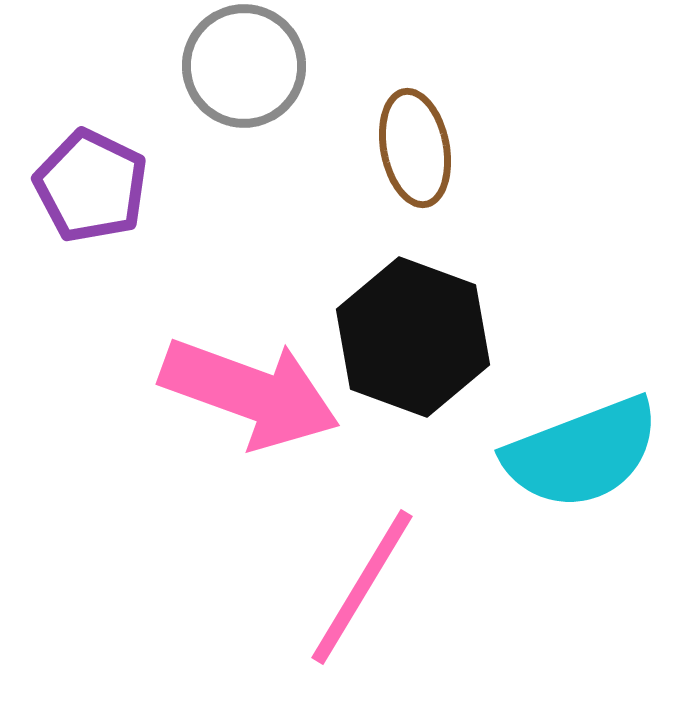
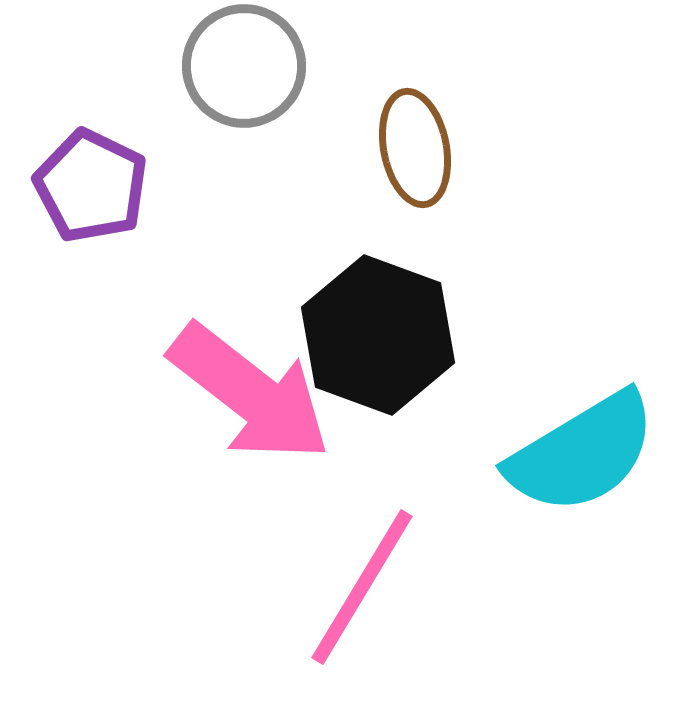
black hexagon: moved 35 px left, 2 px up
pink arrow: rotated 18 degrees clockwise
cyan semicircle: rotated 10 degrees counterclockwise
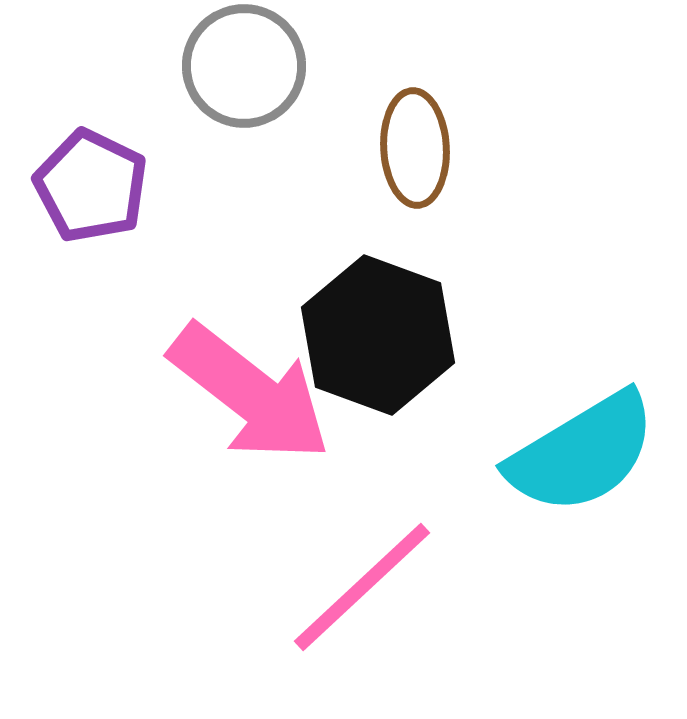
brown ellipse: rotated 8 degrees clockwise
pink line: rotated 16 degrees clockwise
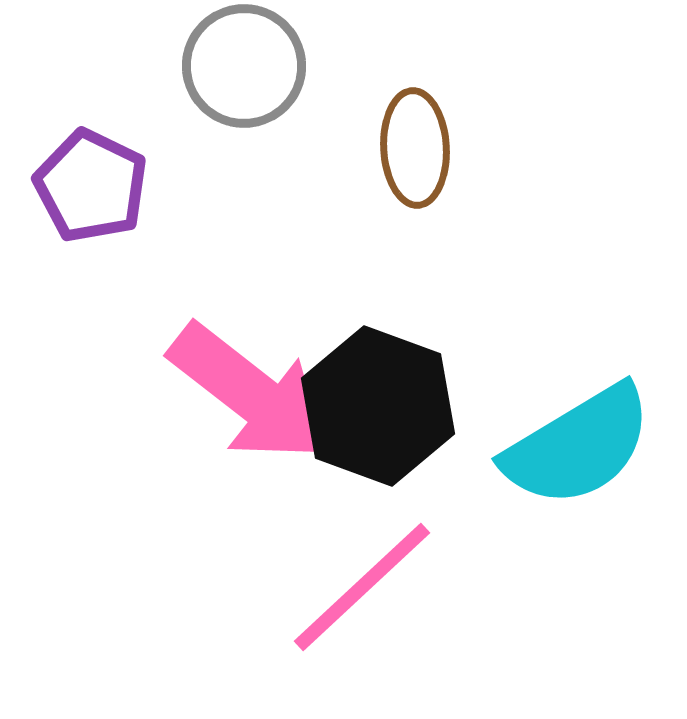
black hexagon: moved 71 px down
cyan semicircle: moved 4 px left, 7 px up
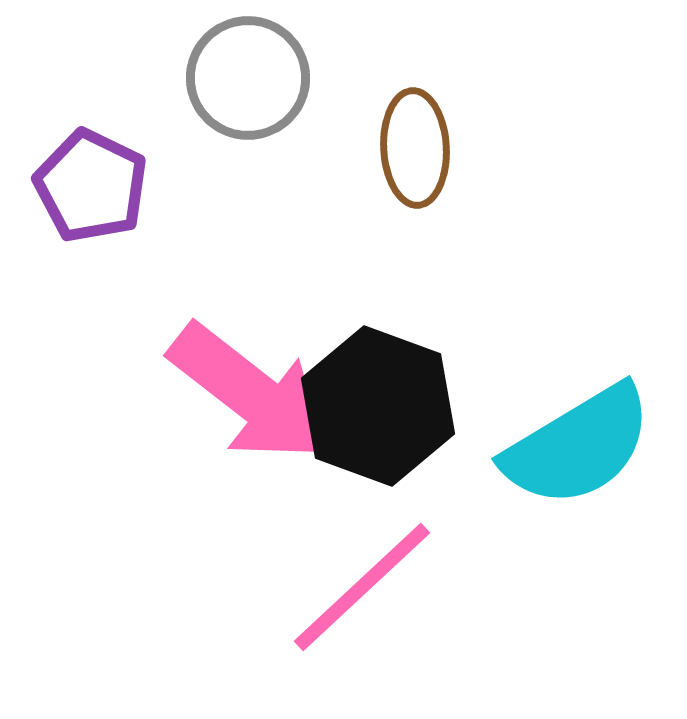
gray circle: moved 4 px right, 12 px down
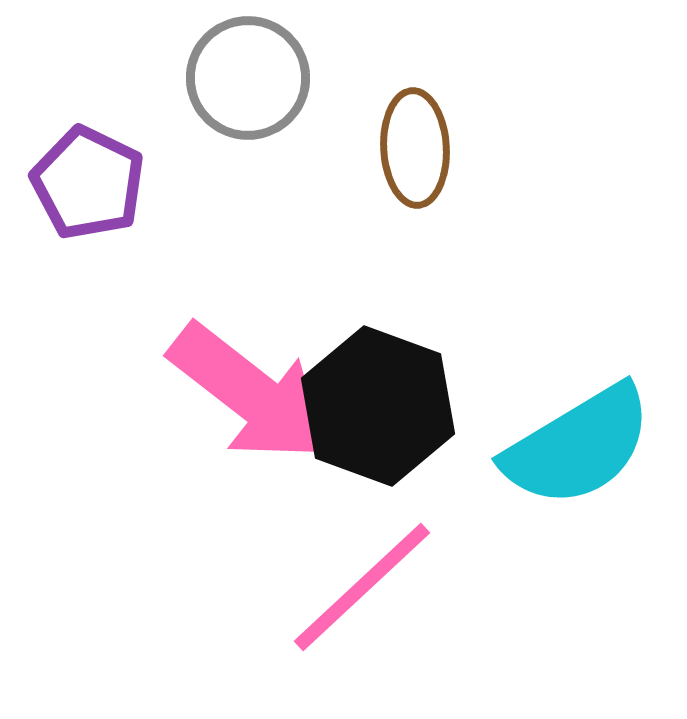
purple pentagon: moved 3 px left, 3 px up
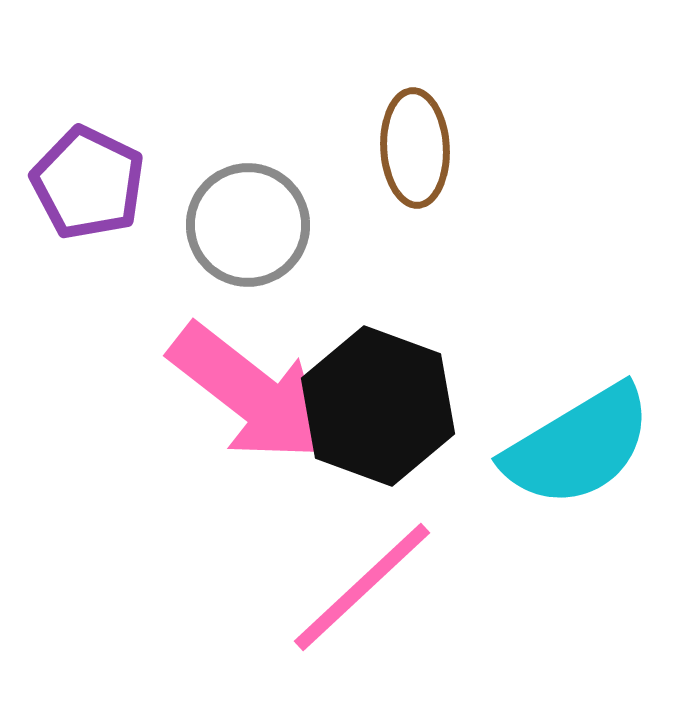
gray circle: moved 147 px down
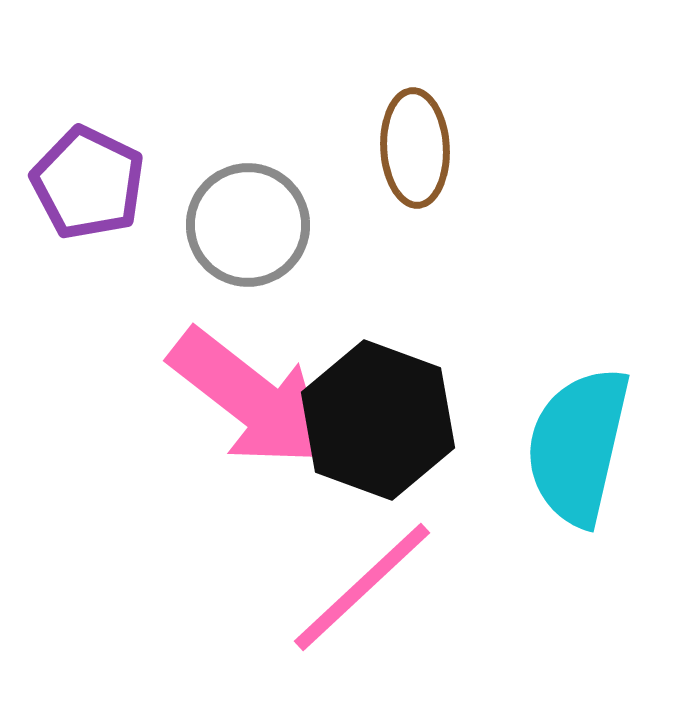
pink arrow: moved 5 px down
black hexagon: moved 14 px down
cyan semicircle: rotated 134 degrees clockwise
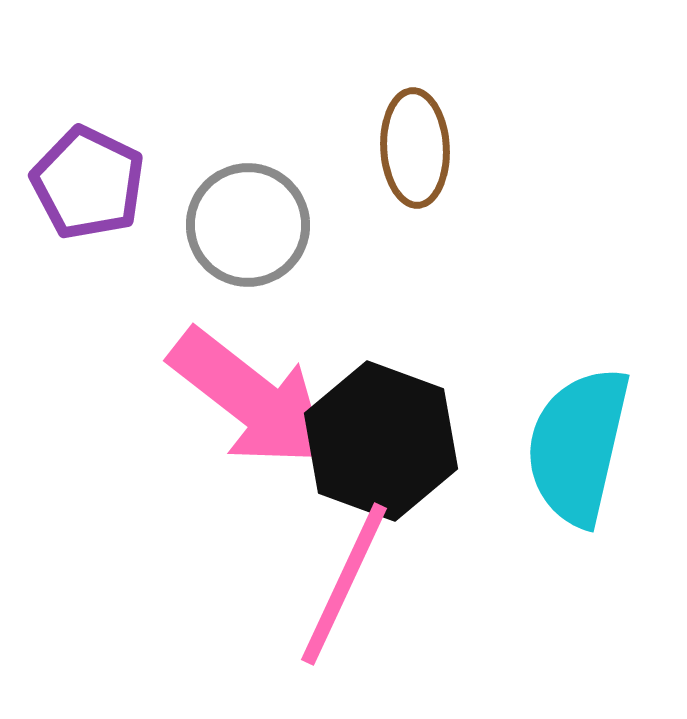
black hexagon: moved 3 px right, 21 px down
pink line: moved 18 px left, 3 px up; rotated 22 degrees counterclockwise
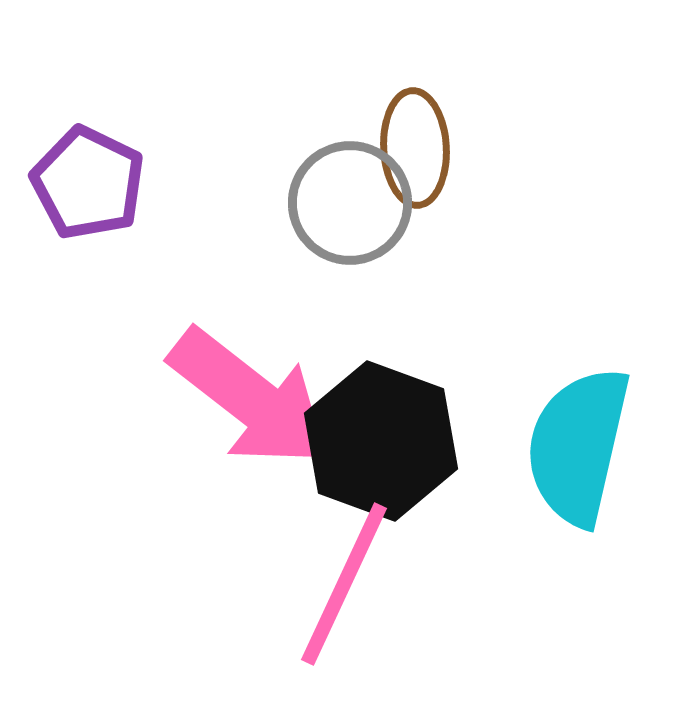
gray circle: moved 102 px right, 22 px up
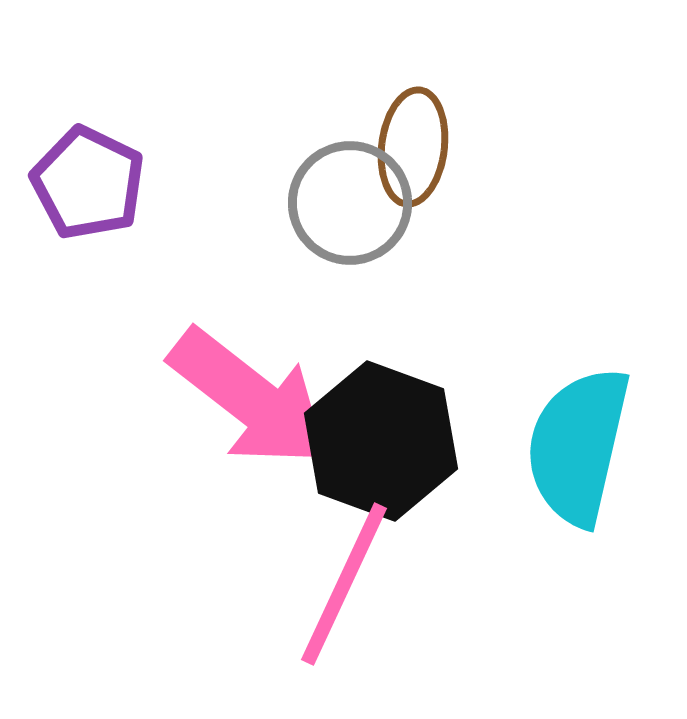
brown ellipse: moved 2 px left, 1 px up; rotated 10 degrees clockwise
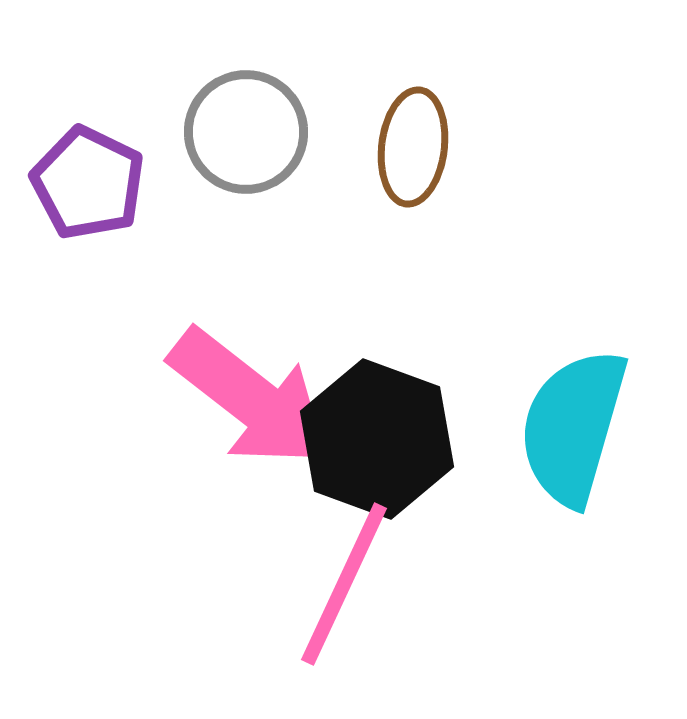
gray circle: moved 104 px left, 71 px up
black hexagon: moved 4 px left, 2 px up
cyan semicircle: moved 5 px left, 19 px up; rotated 3 degrees clockwise
